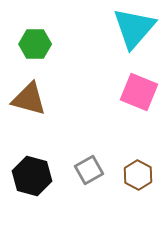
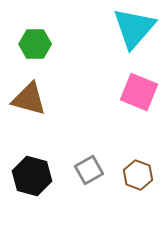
brown hexagon: rotated 8 degrees counterclockwise
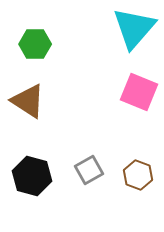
brown triangle: moved 1 px left, 2 px down; rotated 18 degrees clockwise
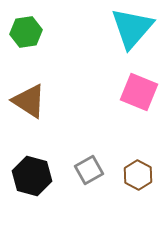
cyan triangle: moved 2 px left
green hexagon: moved 9 px left, 12 px up; rotated 8 degrees counterclockwise
brown triangle: moved 1 px right
brown hexagon: rotated 8 degrees clockwise
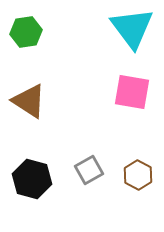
cyan triangle: rotated 18 degrees counterclockwise
pink square: moved 7 px left; rotated 12 degrees counterclockwise
black hexagon: moved 3 px down
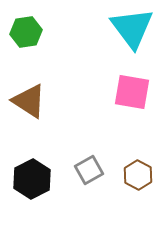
black hexagon: rotated 18 degrees clockwise
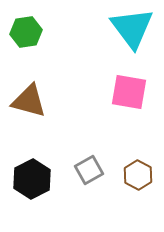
pink square: moved 3 px left
brown triangle: rotated 18 degrees counterclockwise
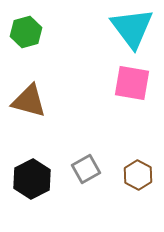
green hexagon: rotated 8 degrees counterclockwise
pink square: moved 3 px right, 9 px up
gray square: moved 3 px left, 1 px up
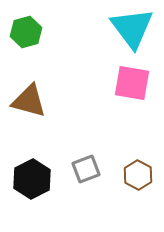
gray square: rotated 8 degrees clockwise
